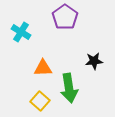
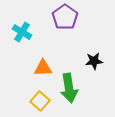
cyan cross: moved 1 px right
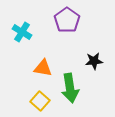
purple pentagon: moved 2 px right, 3 px down
orange triangle: rotated 12 degrees clockwise
green arrow: moved 1 px right
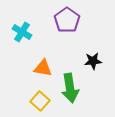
black star: moved 1 px left
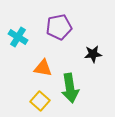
purple pentagon: moved 8 px left, 7 px down; rotated 25 degrees clockwise
cyan cross: moved 4 px left, 5 px down
black star: moved 7 px up
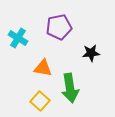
cyan cross: moved 1 px down
black star: moved 2 px left, 1 px up
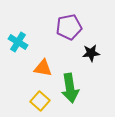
purple pentagon: moved 10 px right
cyan cross: moved 4 px down
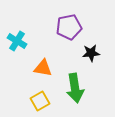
cyan cross: moved 1 px left, 1 px up
green arrow: moved 5 px right
yellow square: rotated 18 degrees clockwise
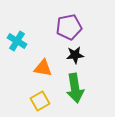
black star: moved 16 px left, 2 px down
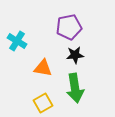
yellow square: moved 3 px right, 2 px down
